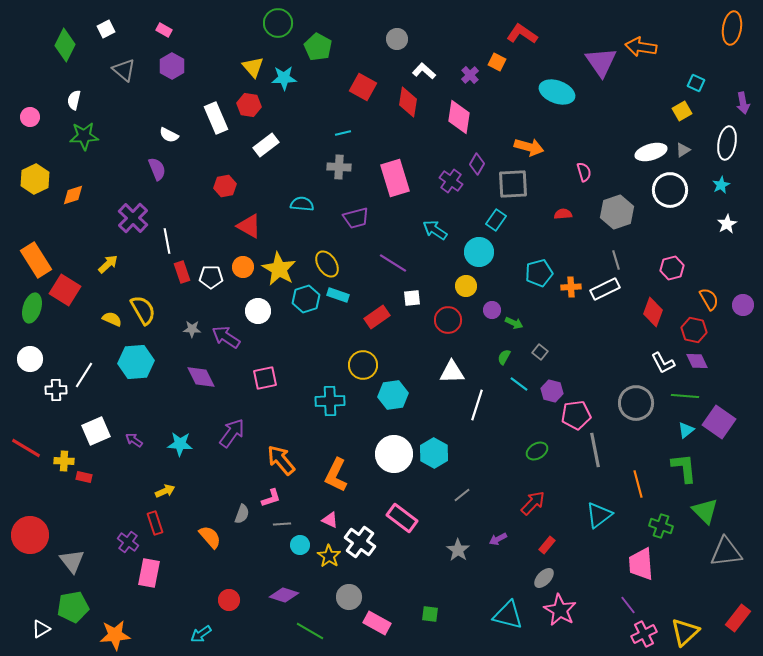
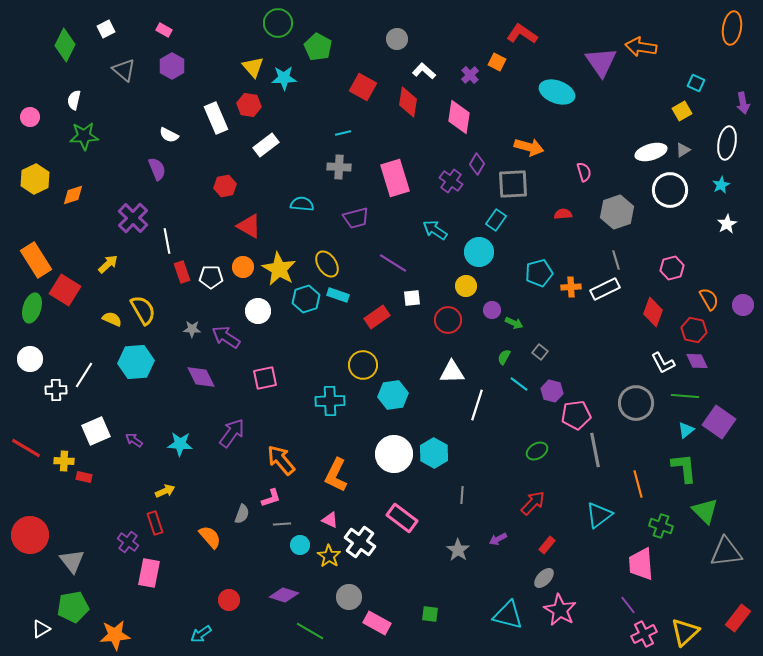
gray line at (462, 495): rotated 48 degrees counterclockwise
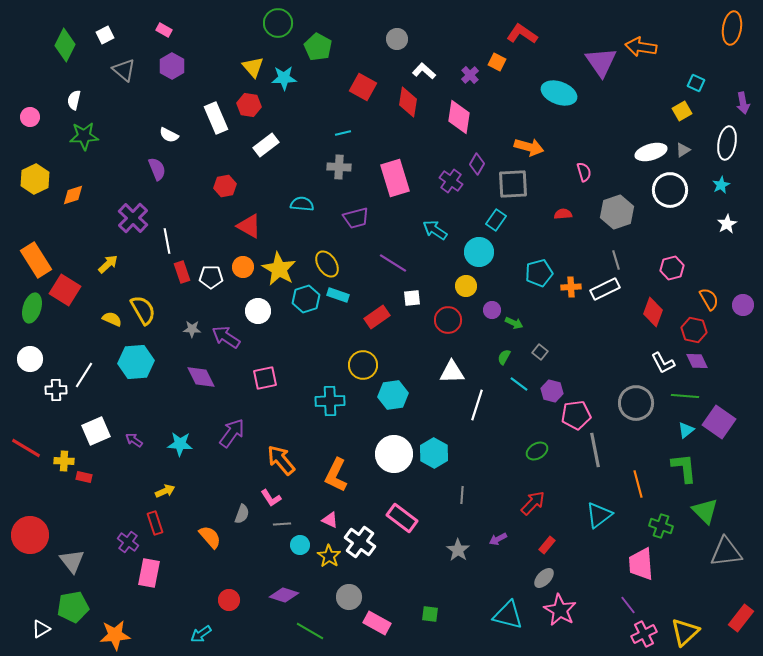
white square at (106, 29): moved 1 px left, 6 px down
cyan ellipse at (557, 92): moved 2 px right, 1 px down
pink L-shape at (271, 498): rotated 75 degrees clockwise
red rectangle at (738, 618): moved 3 px right
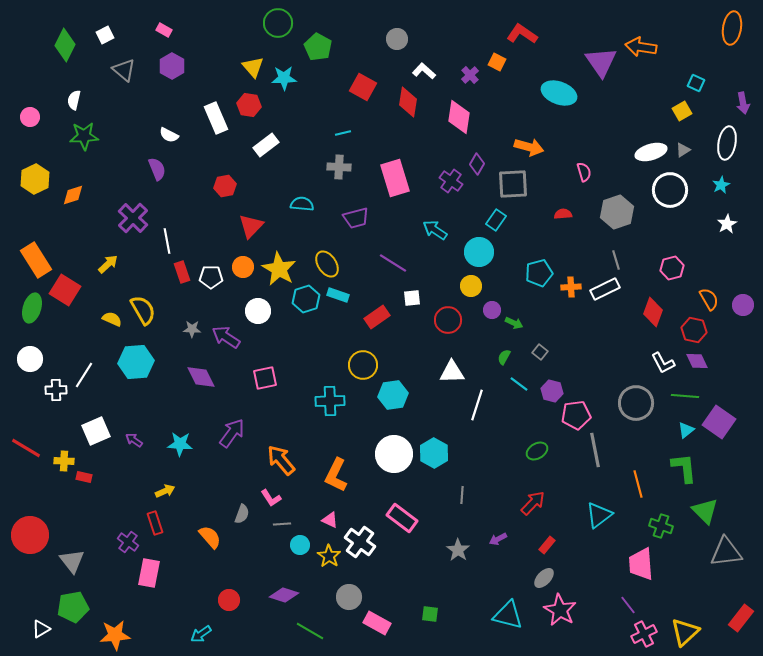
red triangle at (249, 226): moved 2 px right; rotated 44 degrees clockwise
yellow circle at (466, 286): moved 5 px right
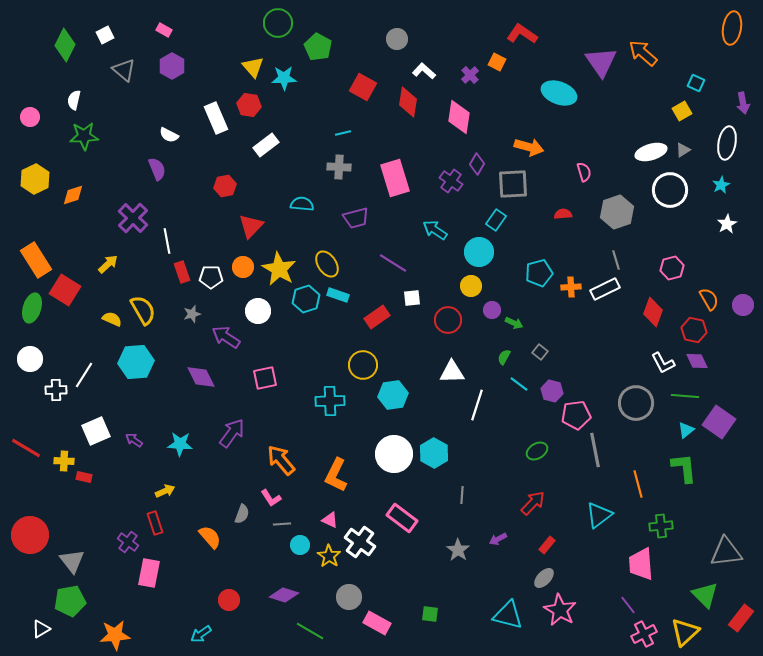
orange arrow at (641, 47): moved 2 px right, 6 px down; rotated 32 degrees clockwise
gray star at (192, 329): moved 15 px up; rotated 18 degrees counterclockwise
green triangle at (705, 511): moved 84 px down
green cross at (661, 526): rotated 25 degrees counterclockwise
green pentagon at (73, 607): moved 3 px left, 6 px up
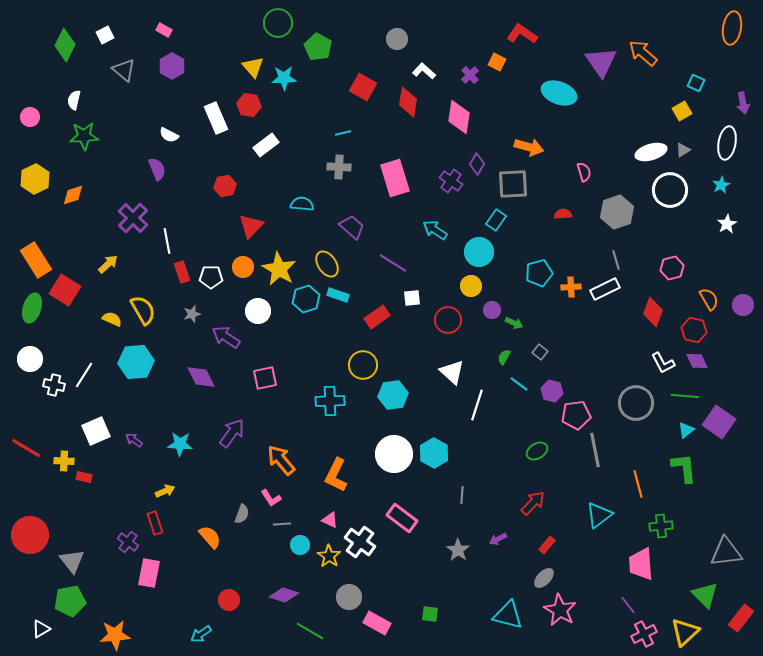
purple trapezoid at (356, 218): moved 4 px left, 9 px down; rotated 124 degrees counterclockwise
white triangle at (452, 372): rotated 44 degrees clockwise
white cross at (56, 390): moved 2 px left, 5 px up; rotated 15 degrees clockwise
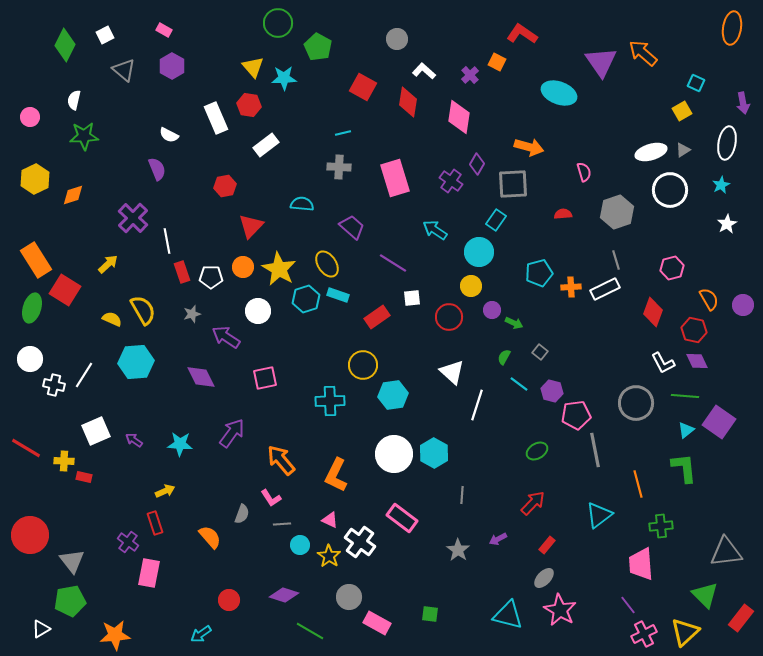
red circle at (448, 320): moved 1 px right, 3 px up
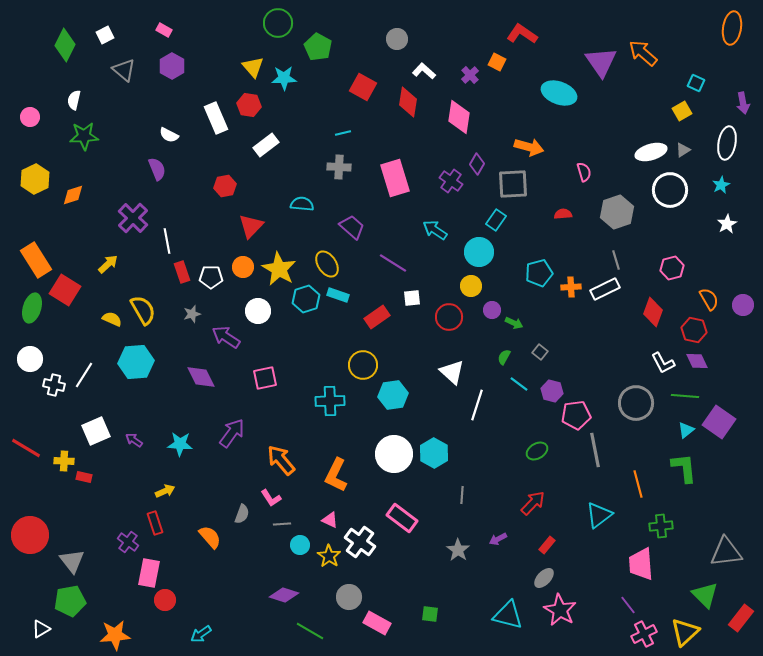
red circle at (229, 600): moved 64 px left
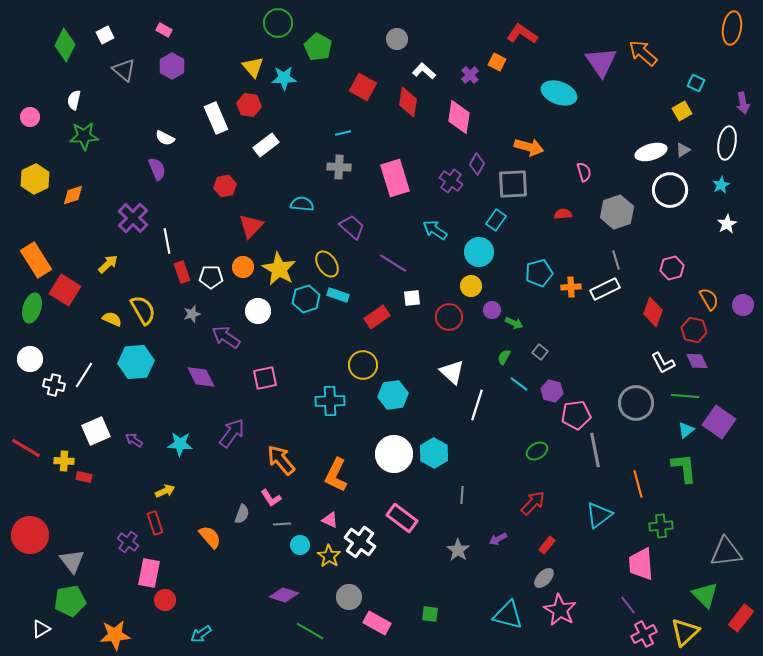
white semicircle at (169, 135): moved 4 px left, 3 px down
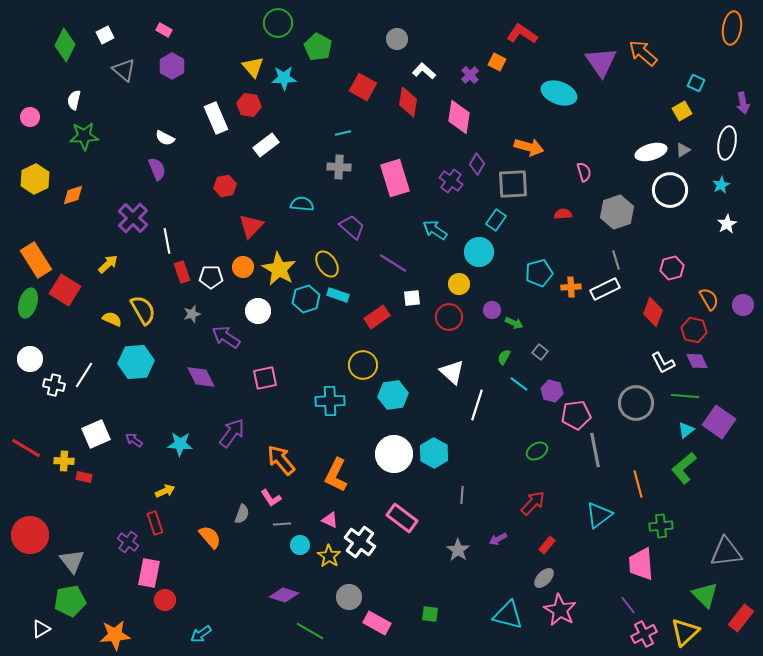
yellow circle at (471, 286): moved 12 px left, 2 px up
green ellipse at (32, 308): moved 4 px left, 5 px up
white square at (96, 431): moved 3 px down
green L-shape at (684, 468): rotated 124 degrees counterclockwise
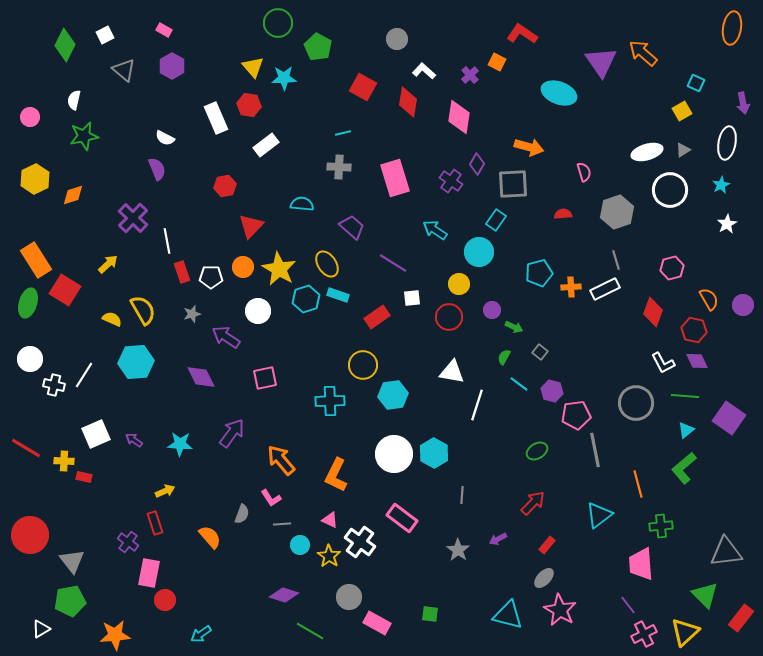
green star at (84, 136): rotated 8 degrees counterclockwise
white ellipse at (651, 152): moved 4 px left
green arrow at (514, 323): moved 4 px down
white triangle at (452, 372): rotated 32 degrees counterclockwise
purple square at (719, 422): moved 10 px right, 4 px up
